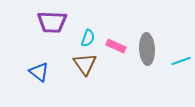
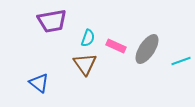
purple trapezoid: moved 1 px up; rotated 12 degrees counterclockwise
gray ellipse: rotated 36 degrees clockwise
blue triangle: moved 11 px down
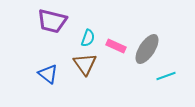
purple trapezoid: rotated 24 degrees clockwise
cyan line: moved 15 px left, 15 px down
blue triangle: moved 9 px right, 9 px up
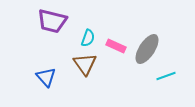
blue triangle: moved 2 px left, 3 px down; rotated 10 degrees clockwise
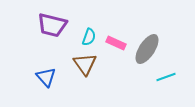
purple trapezoid: moved 4 px down
cyan semicircle: moved 1 px right, 1 px up
pink rectangle: moved 3 px up
cyan line: moved 1 px down
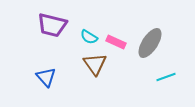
cyan semicircle: rotated 102 degrees clockwise
pink rectangle: moved 1 px up
gray ellipse: moved 3 px right, 6 px up
brown triangle: moved 10 px right
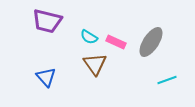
purple trapezoid: moved 5 px left, 4 px up
gray ellipse: moved 1 px right, 1 px up
cyan line: moved 1 px right, 3 px down
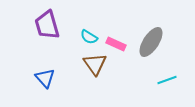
purple trapezoid: moved 4 px down; rotated 60 degrees clockwise
pink rectangle: moved 2 px down
blue triangle: moved 1 px left, 1 px down
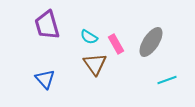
pink rectangle: rotated 36 degrees clockwise
blue triangle: moved 1 px down
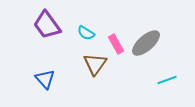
purple trapezoid: rotated 20 degrees counterclockwise
cyan semicircle: moved 3 px left, 4 px up
gray ellipse: moved 5 px left, 1 px down; rotated 16 degrees clockwise
brown triangle: rotated 10 degrees clockwise
